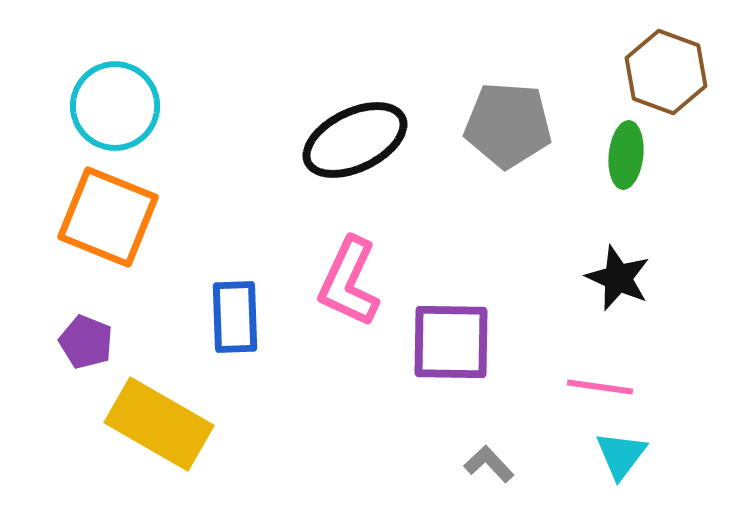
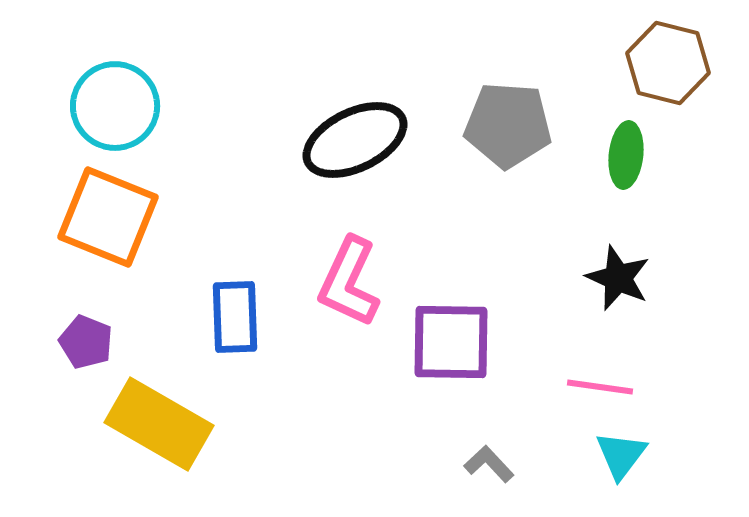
brown hexagon: moved 2 px right, 9 px up; rotated 6 degrees counterclockwise
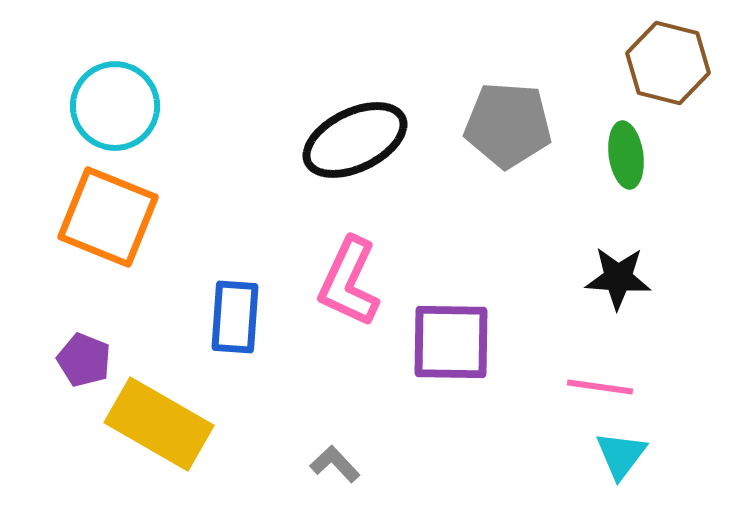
green ellipse: rotated 14 degrees counterclockwise
black star: rotated 20 degrees counterclockwise
blue rectangle: rotated 6 degrees clockwise
purple pentagon: moved 2 px left, 18 px down
gray L-shape: moved 154 px left
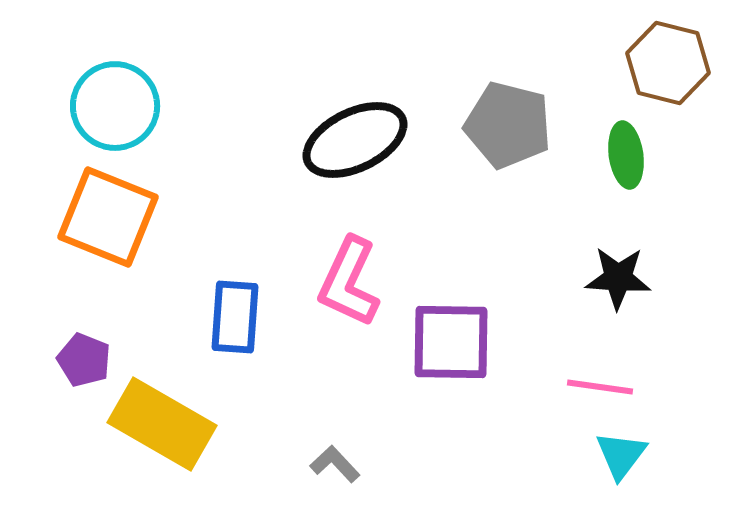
gray pentagon: rotated 10 degrees clockwise
yellow rectangle: moved 3 px right
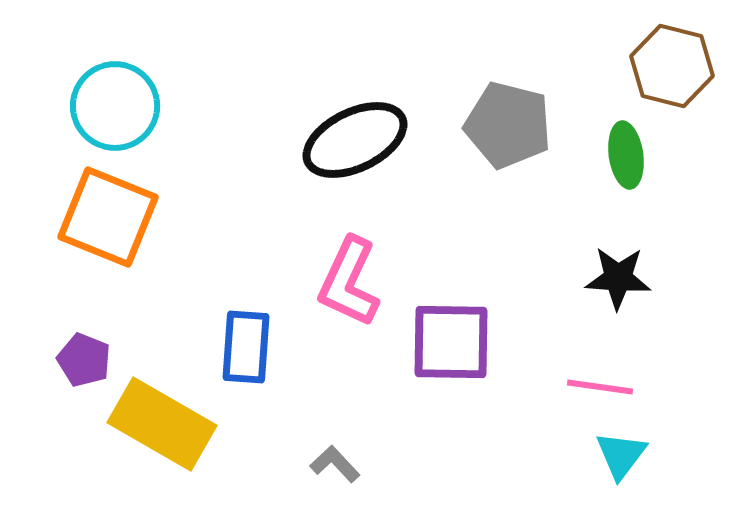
brown hexagon: moved 4 px right, 3 px down
blue rectangle: moved 11 px right, 30 px down
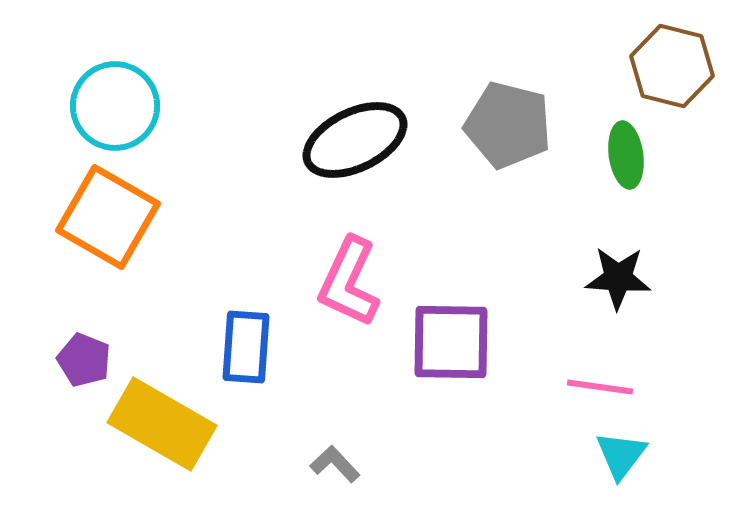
orange square: rotated 8 degrees clockwise
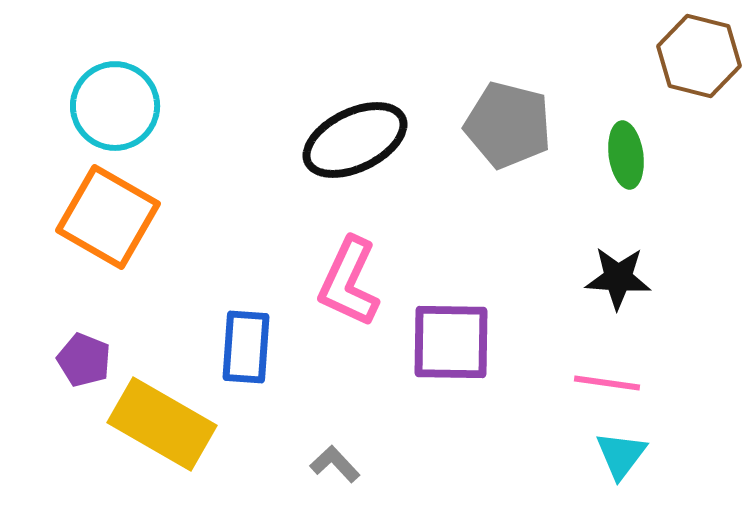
brown hexagon: moved 27 px right, 10 px up
pink line: moved 7 px right, 4 px up
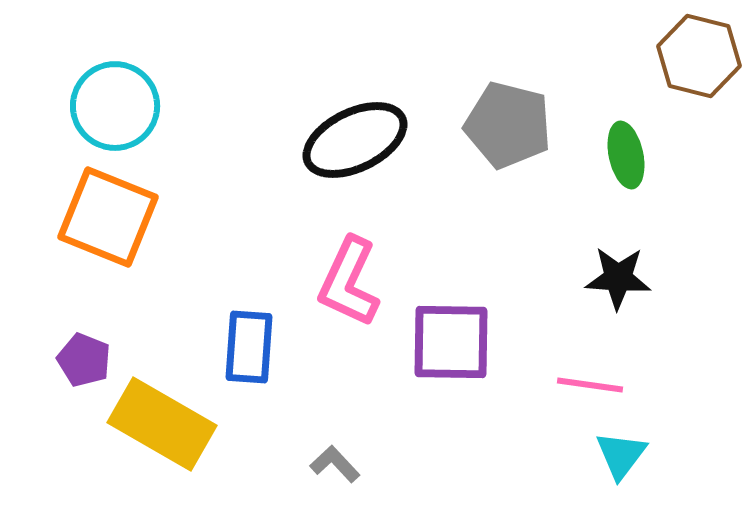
green ellipse: rotated 4 degrees counterclockwise
orange square: rotated 8 degrees counterclockwise
blue rectangle: moved 3 px right
pink line: moved 17 px left, 2 px down
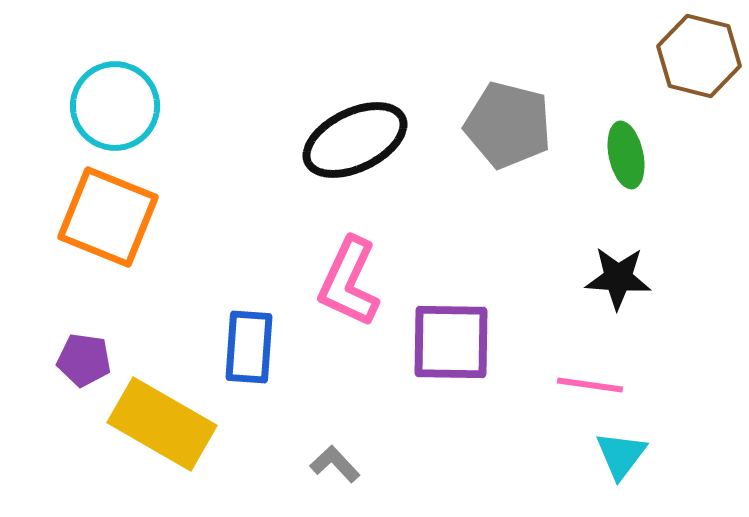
purple pentagon: rotated 14 degrees counterclockwise
